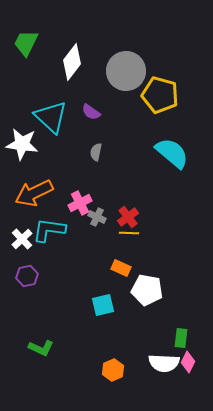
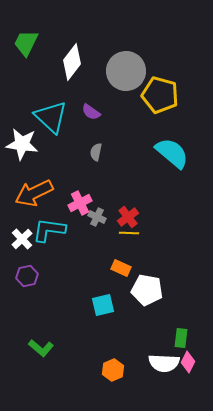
green L-shape: rotated 15 degrees clockwise
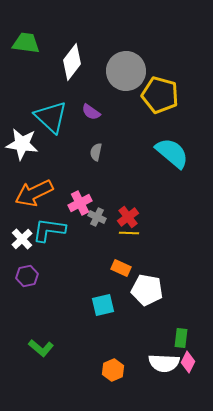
green trapezoid: rotated 72 degrees clockwise
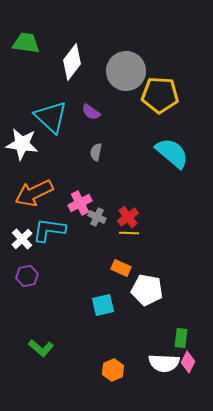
yellow pentagon: rotated 12 degrees counterclockwise
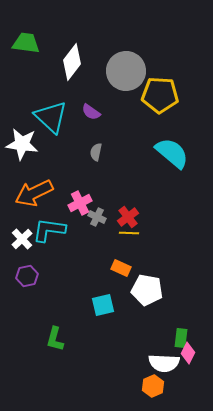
green L-shape: moved 14 px right, 9 px up; rotated 65 degrees clockwise
pink diamond: moved 9 px up
orange hexagon: moved 40 px right, 16 px down
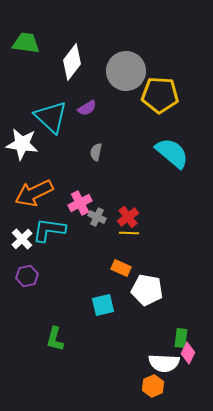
purple semicircle: moved 4 px left, 4 px up; rotated 66 degrees counterclockwise
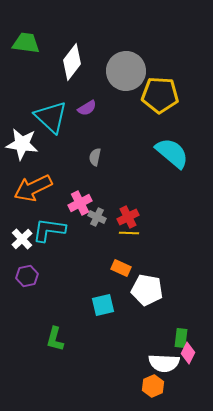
gray semicircle: moved 1 px left, 5 px down
orange arrow: moved 1 px left, 5 px up
red cross: rotated 10 degrees clockwise
